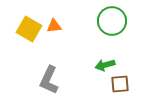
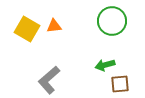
yellow square: moved 2 px left
gray L-shape: rotated 24 degrees clockwise
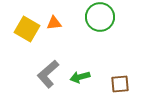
green circle: moved 12 px left, 4 px up
orange triangle: moved 3 px up
green arrow: moved 25 px left, 12 px down
gray L-shape: moved 1 px left, 6 px up
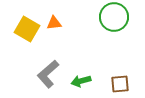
green circle: moved 14 px right
green arrow: moved 1 px right, 4 px down
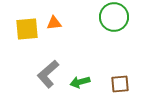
yellow square: rotated 35 degrees counterclockwise
green arrow: moved 1 px left, 1 px down
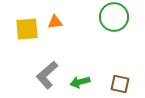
orange triangle: moved 1 px right, 1 px up
gray L-shape: moved 1 px left, 1 px down
brown square: rotated 18 degrees clockwise
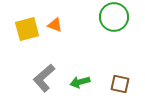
orange triangle: moved 3 px down; rotated 28 degrees clockwise
yellow square: rotated 10 degrees counterclockwise
gray L-shape: moved 3 px left, 3 px down
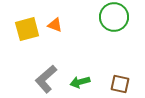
gray L-shape: moved 2 px right, 1 px down
